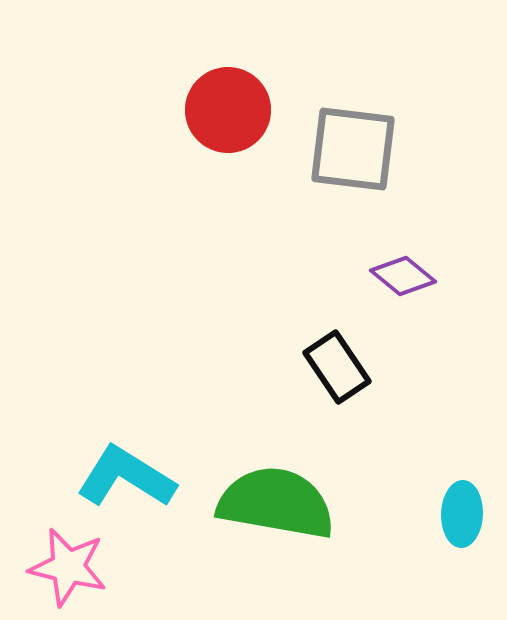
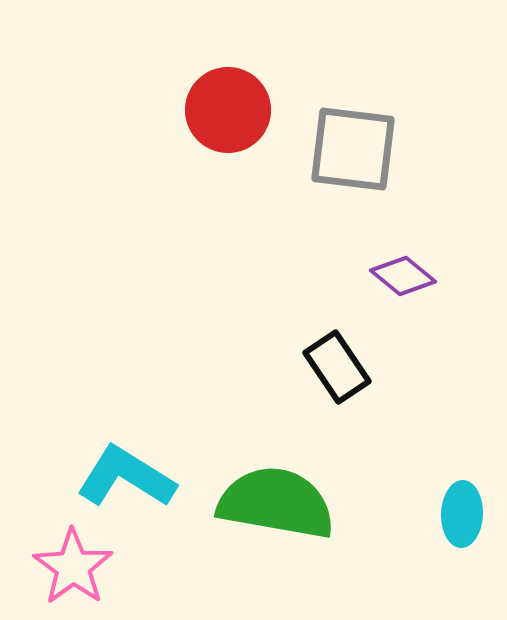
pink star: moved 5 px right; rotated 22 degrees clockwise
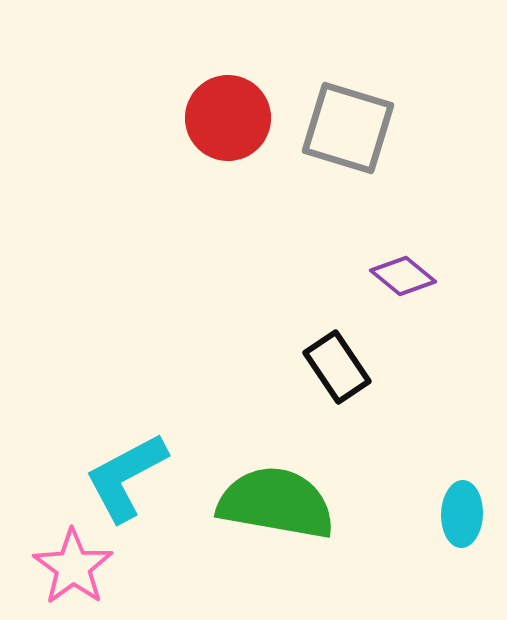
red circle: moved 8 px down
gray square: moved 5 px left, 21 px up; rotated 10 degrees clockwise
cyan L-shape: rotated 60 degrees counterclockwise
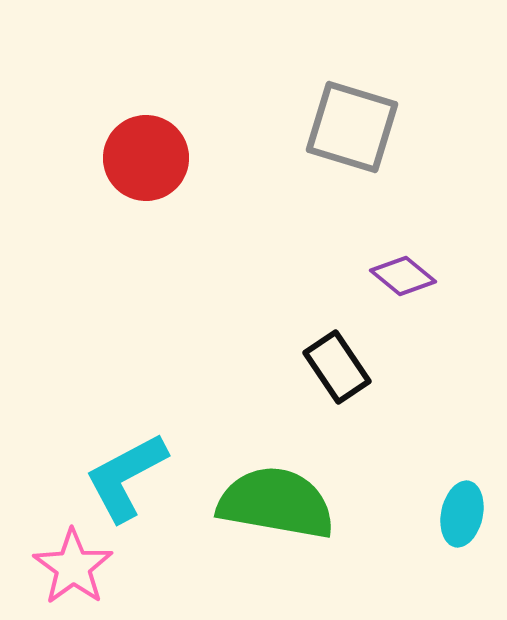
red circle: moved 82 px left, 40 px down
gray square: moved 4 px right, 1 px up
cyan ellipse: rotated 10 degrees clockwise
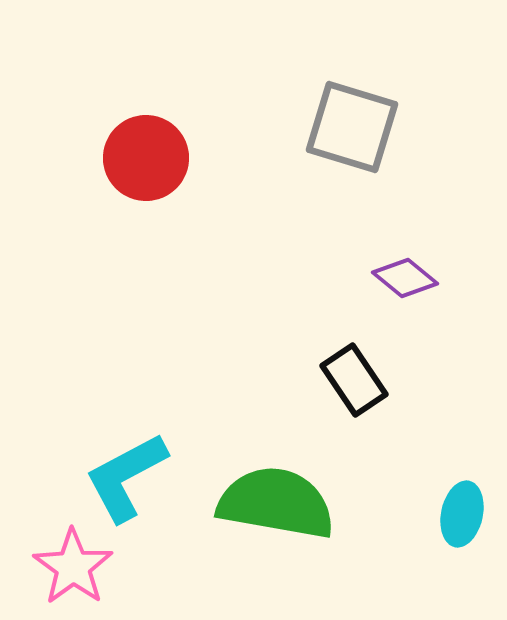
purple diamond: moved 2 px right, 2 px down
black rectangle: moved 17 px right, 13 px down
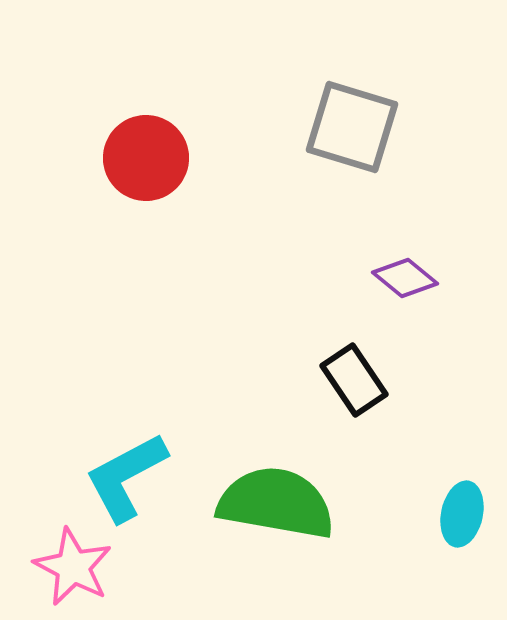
pink star: rotated 8 degrees counterclockwise
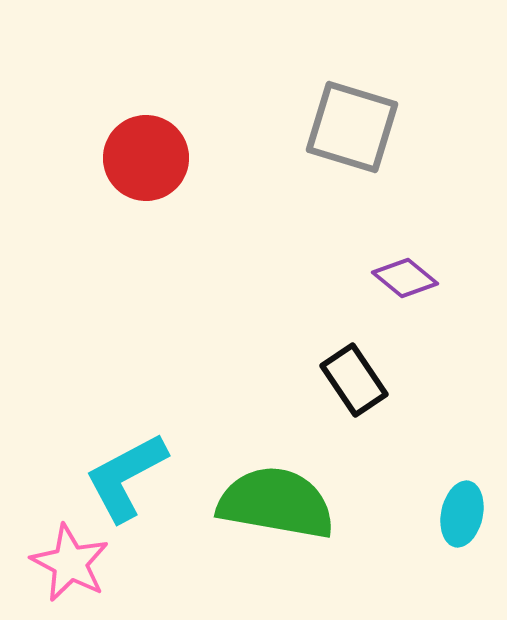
pink star: moved 3 px left, 4 px up
